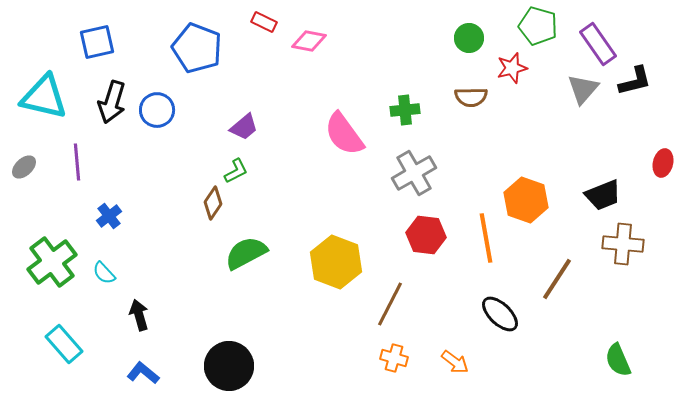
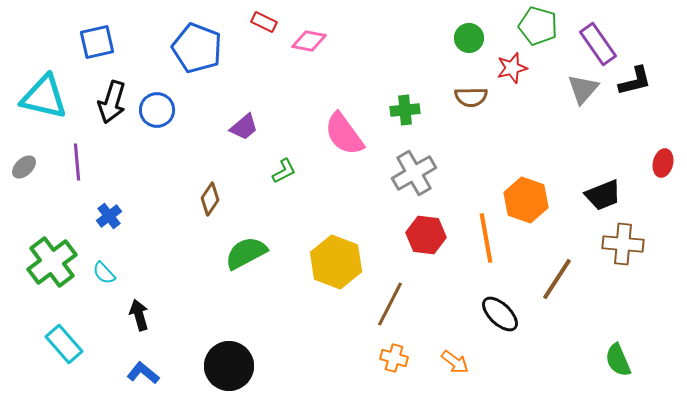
green L-shape at (236, 171): moved 48 px right
brown diamond at (213, 203): moved 3 px left, 4 px up
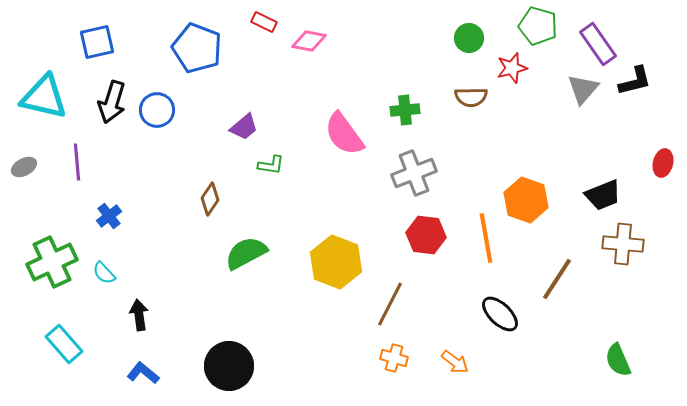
gray ellipse at (24, 167): rotated 15 degrees clockwise
green L-shape at (284, 171): moved 13 px left, 6 px up; rotated 36 degrees clockwise
gray cross at (414, 173): rotated 9 degrees clockwise
green cross at (52, 262): rotated 12 degrees clockwise
black arrow at (139, 315): rotated 8 degrees clockwise
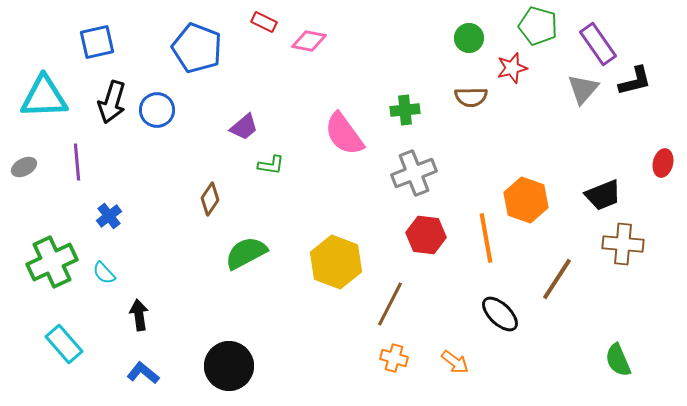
cyan triangle at (44, 97): rotated 15 degrees counterclockwise
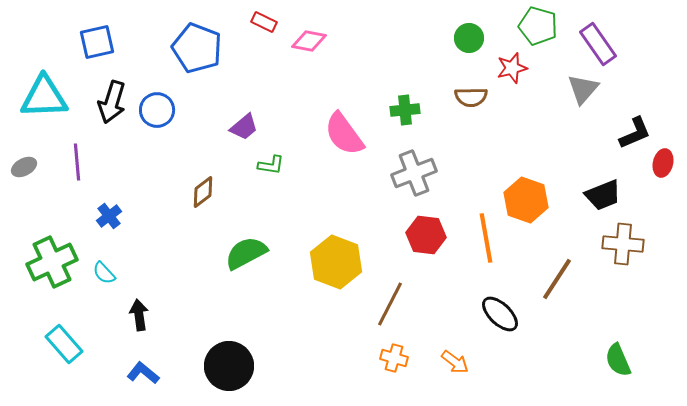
black L-shape at (635, 81): moved 52 px down; rotated 9 degrees counterclockwise
brown diamond at (210, 199): moved 7 px left, 7 px up; rotated 20 degrees clockwise
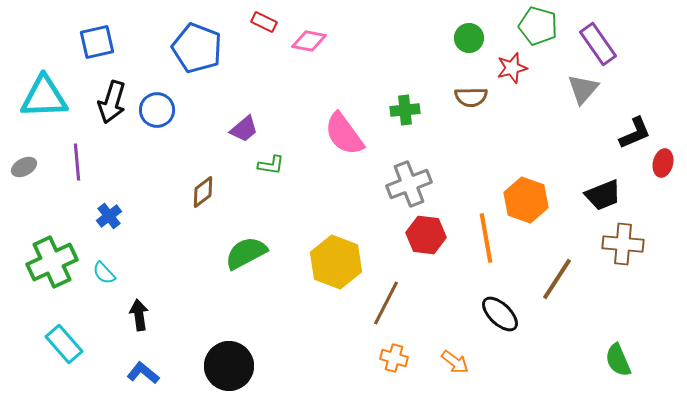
purple trapezoid at (244, 127): moved 2 px down
gray cross at (414, 173): moved 5 px left, 11 px down
brown line at (390, 304): moved 4 px left, 1 px up
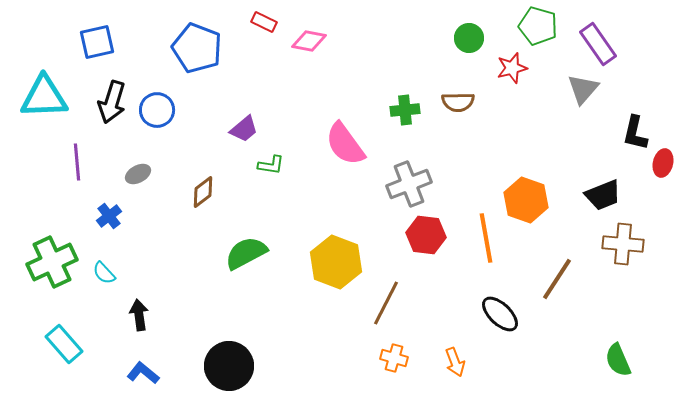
brown semicircle at (471, 97): moved 13 px left, 5 px down
black L-shape at (635, 133): rotated 126 degrees clockwise
pink semicircle at (344, 134): moved 1 px right, 10 px down
gray ellipse at (24, 167): moved 114 px right, 7 px down
orange arrow at (455, 362): rotated 32 degrees clockwise
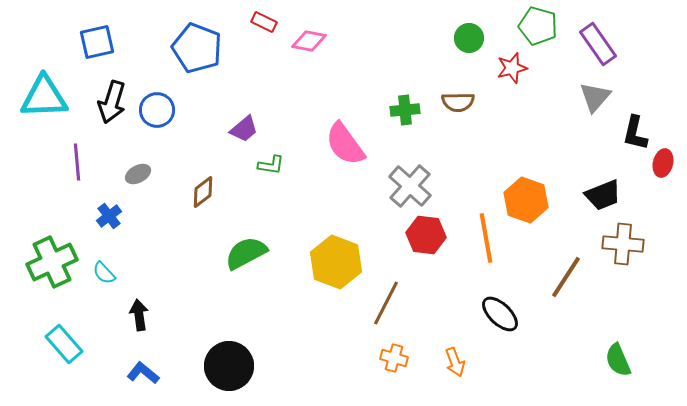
gray triangle at (583, 89): moved 12 px right, 8 px down
gray cross at (409, 184): moved 1 px right, 2 px down; rotated 27 degrees counterclockwise
brown line at (557, 279): moved 9 px right, 2 px up
